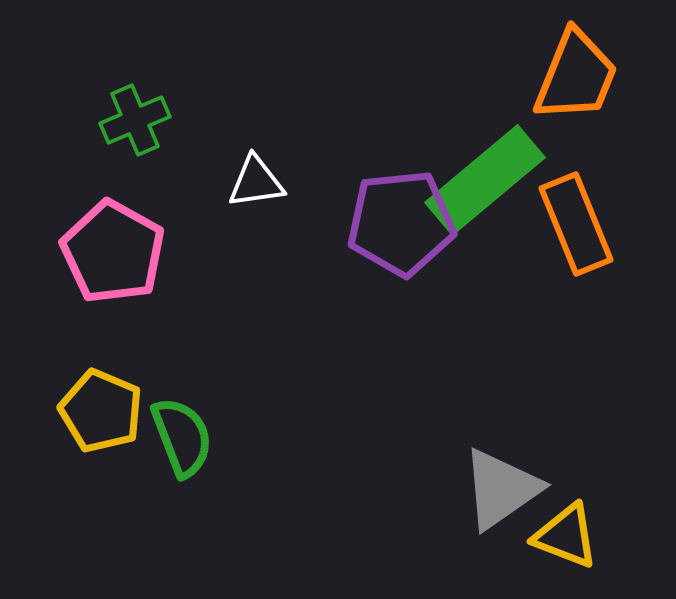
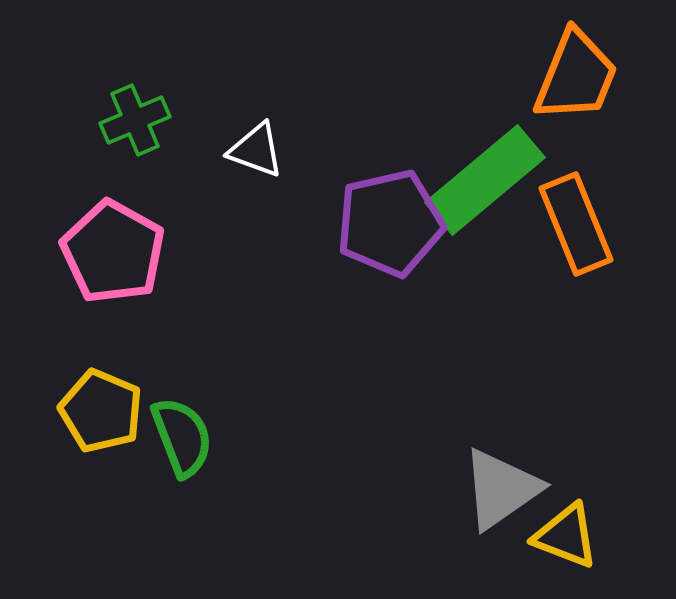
white triangle: moved 32 px up; rotated 28 degrees clockwise
purple pentagon: moved 11 px left; rotated 7 degrees counterclockwise
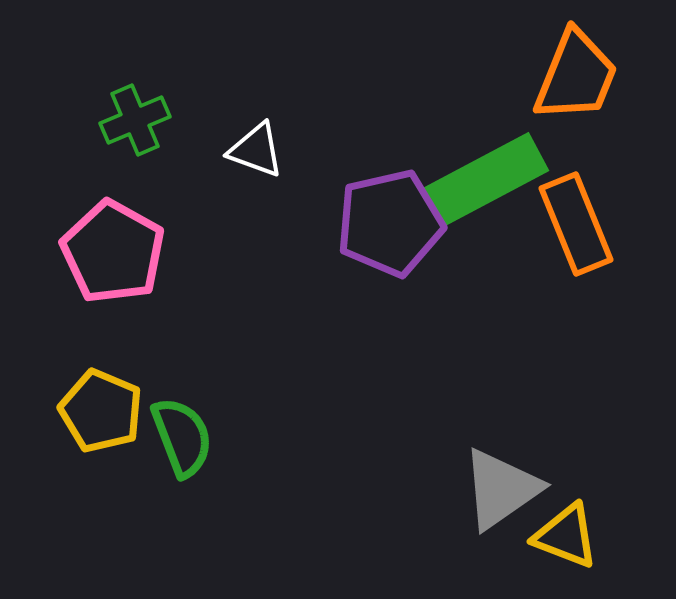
green rectangle: rotated 12 degrees clockwise
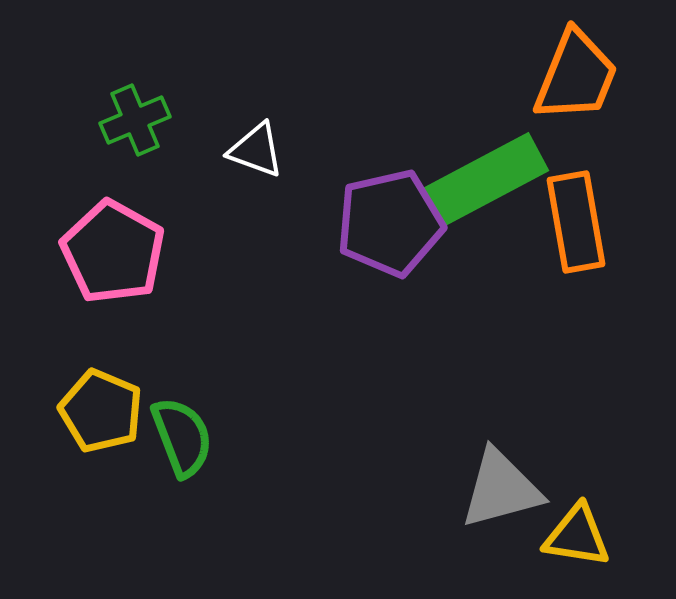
orange rectangle: moved 2 px up; rotated 12 degrees clockwise
gray triangle: rotated 20 degrees clockwise
yellow triangle: moved 11 px right; rotated 12 degrees counterclockwise
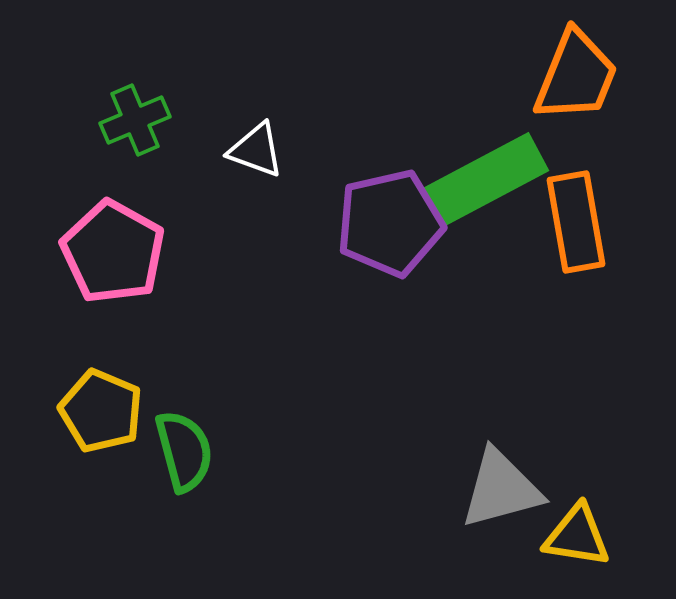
green semicircle: moved 2 px right, 14 px down; rotated 6 degrees clockwise
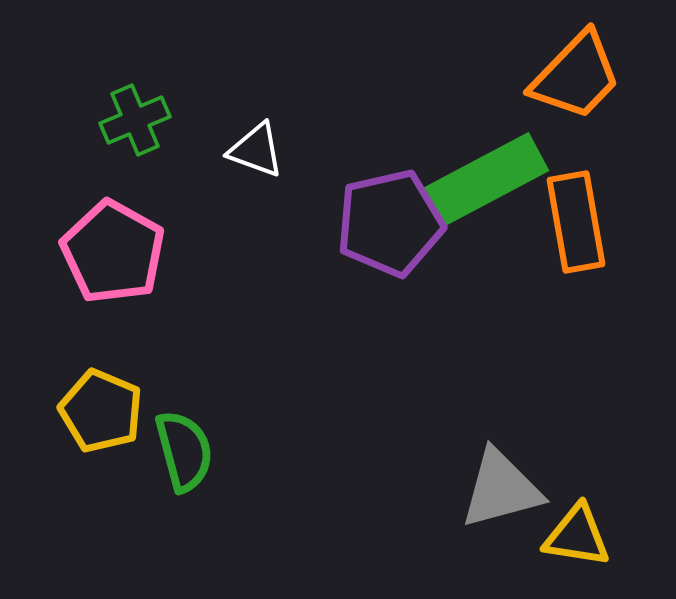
orange trapezoid: rotated 22 degrees clockwise
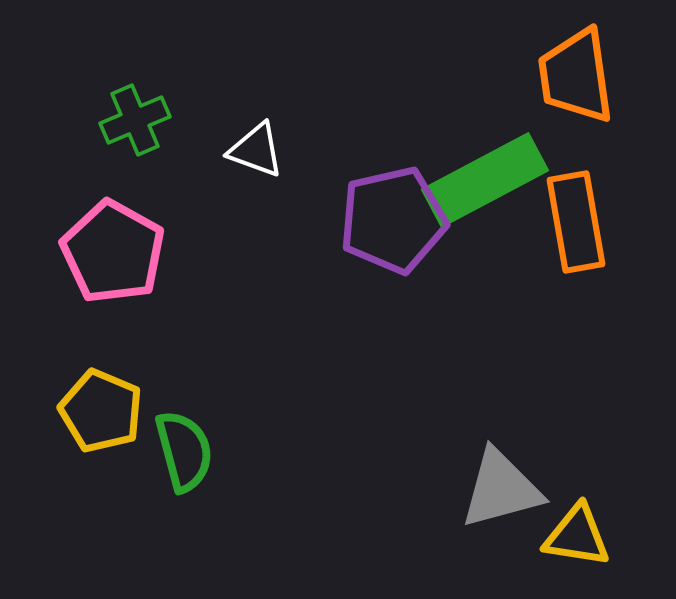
orange trapezoid: rotated 128 degrees clockwise
purple pentagon: moved 3 px right, 3 px up
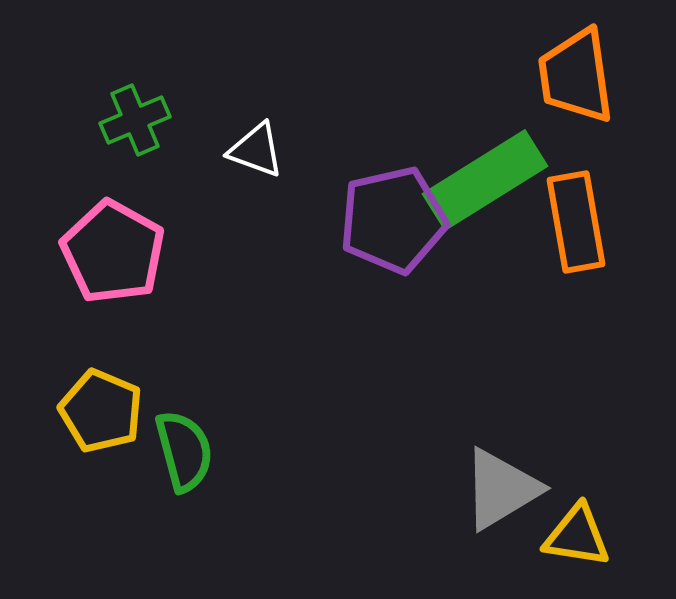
green rectangle: rotated 4 degrees counterclockwise
gray triangle: rotated 16 degrees counterclockwise
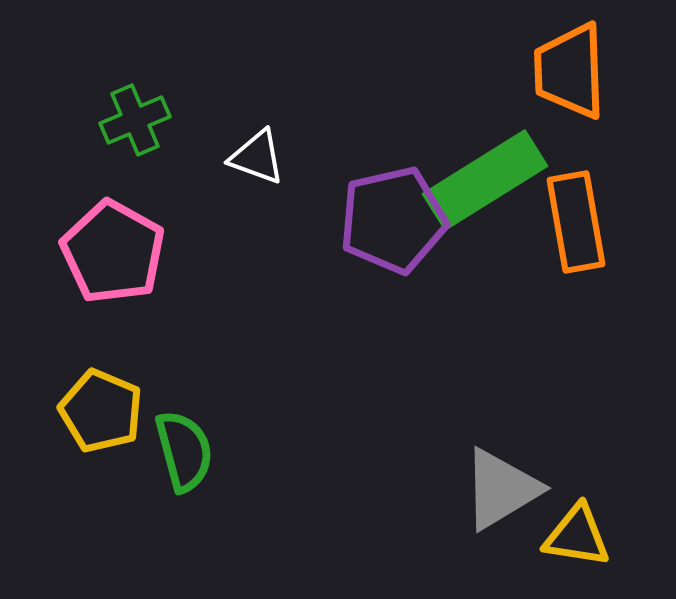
orange trapezoid: moved 6 px left, 5 px up; rotated 6 degrees clockwise
white triangle: moved 1 px right, 7 px down
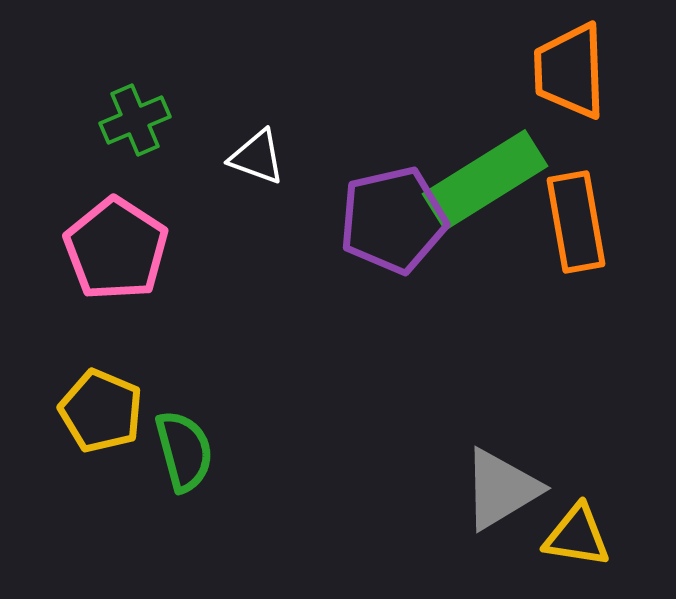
pink pentagon: moved 3 px right, 3 px up; rotated 4 degrees clockwise
